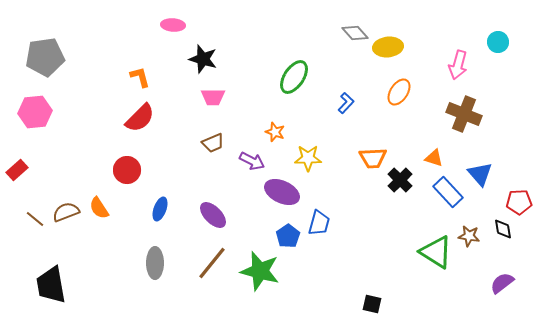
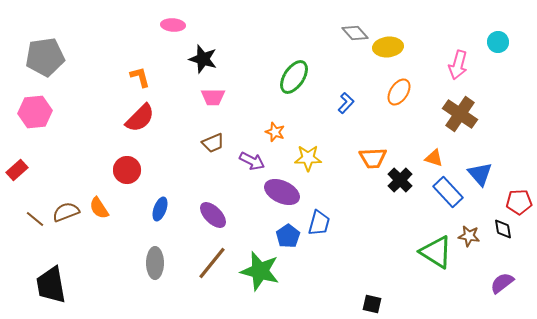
brown cross at (464, 114): moved 4 px left; rotated 12 degrees clockwise
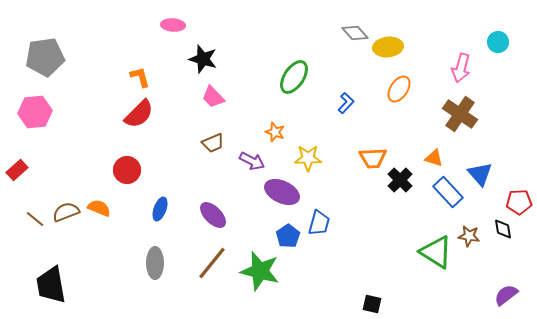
pink arrow at (458, 65): moved 3 px right, 3 px down
orange ellipse at (399, 92): moved 3 px up
pink trapezoid at (213, 97): rotated 45 degrees clockwise
red semicircle at (140, 118): moved 1 px left, 4 px up
orange semicircle at (99, 208): rotated 145 degrees clockwise
purple semicircle at (502, 283): moved 4 px right, 12 px down
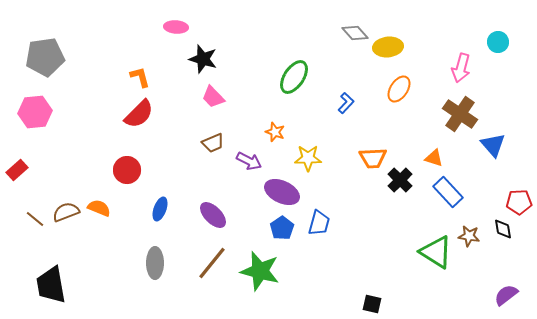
pink ellipse at (173, 25): moved 3 px right, 2 px down
purple arrow at (252, 161): moved 3 px left
blue triangle at (480, 174): moved 13 px right, 29 px up
blue pentagon at (288, 236): moved 6 px left, 8 px up
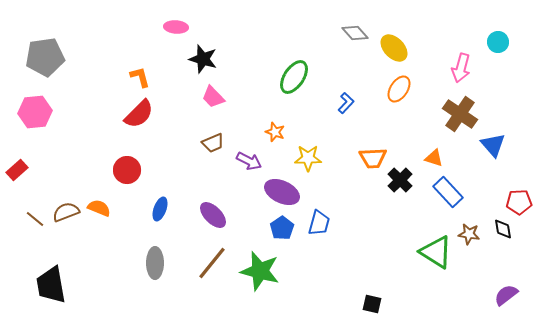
yellow ellipse at (388, 47): moved 6 px right, 1 px down; rotated 52 degrees clockwise
brown star at (469, 236): moved 2 px up
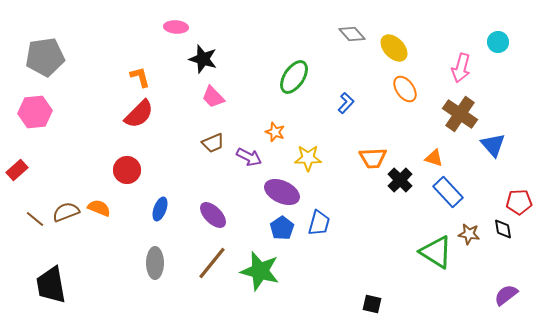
gray diamond at (355, 33): moved 3 px left, 1 px down
orange ellipse at (399, 89): moved 6 px right; rotated 68 degrees counterclockwise
purple arrow at (249, 161): moved 4 px up
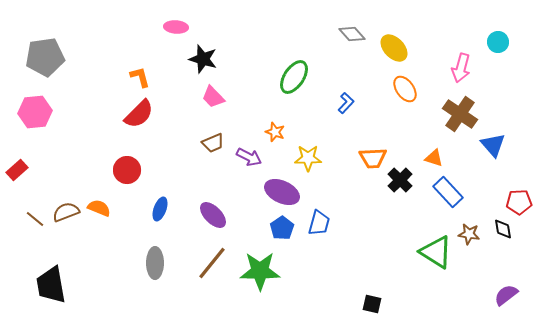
green star at (260, 271): rotated 15 degrees counterclockwise
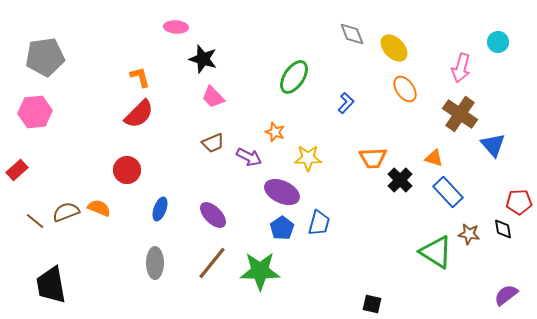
gray diamond at (352, 34): rotated 20 degrees clockwise
brown line at (35, 219): moved 2 px down
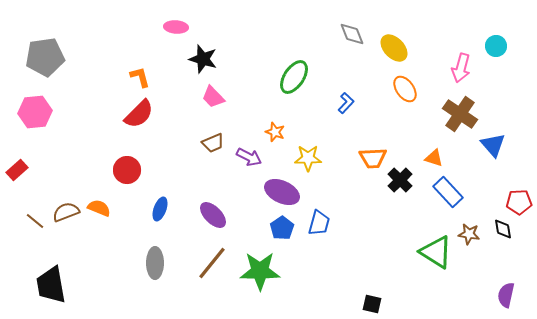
cyan circle at (498, 42): moved 2 px left, 4 px down
purple semicircle at (506, 295): rotated 40 degrees counterclockwise
